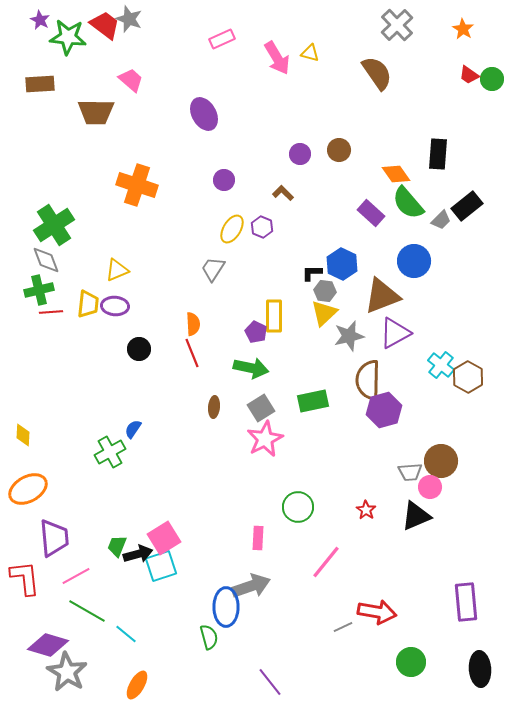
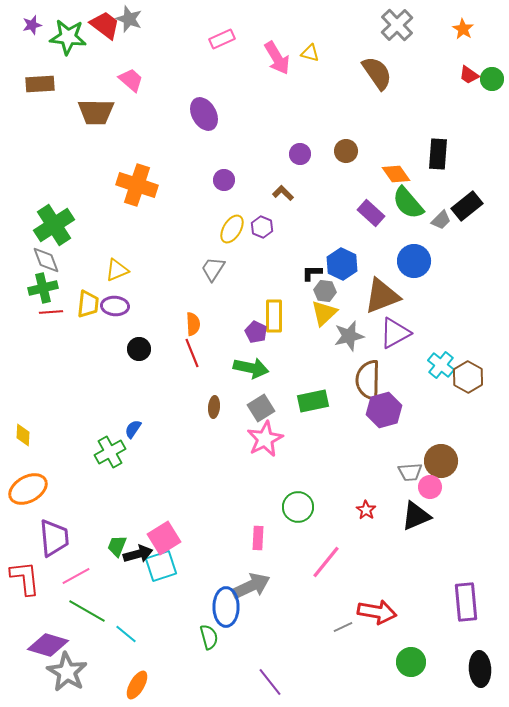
purple star at (40, 20): moved 8 px left, 5 px down; rotated 30 degrees clockwise
brown circle at (339, 150): moved 7 px right, 1 px down
green cross at (39, 290): moved 4 px right, 2 px up
gray arrow at (251, 586): rotated 6 degrees counterclockwise
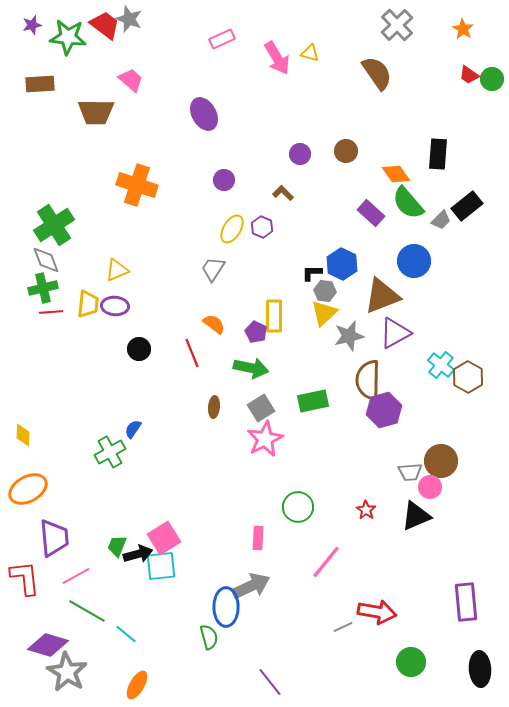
orange semicircle at (193, 324): moved 21 px right; rotated 50 degrees counterclockwise
cyan square at (161, 566): rotated 12 degrees clockwise
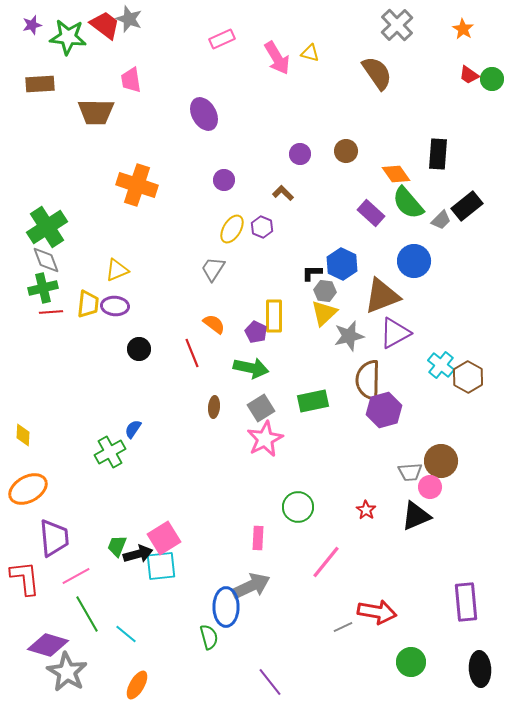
pink trapezoid at (131, 80): rotated 140 degrees counterclockwise
green cross at (54, 225): moved 7 px left, 2 px down
green line at (87, 611): moved 3 px down; rotated 30 degrees clockwise
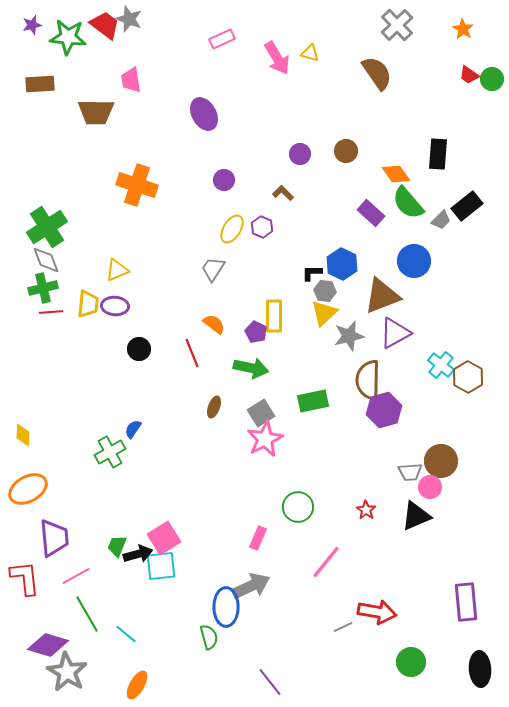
brown ellipse at (214, 407): rotated 15 degrees clockwise
gray square at (261, 408): moved 5 px down
pink rectangle at (258, 538): rotated 20 degrees clockwise
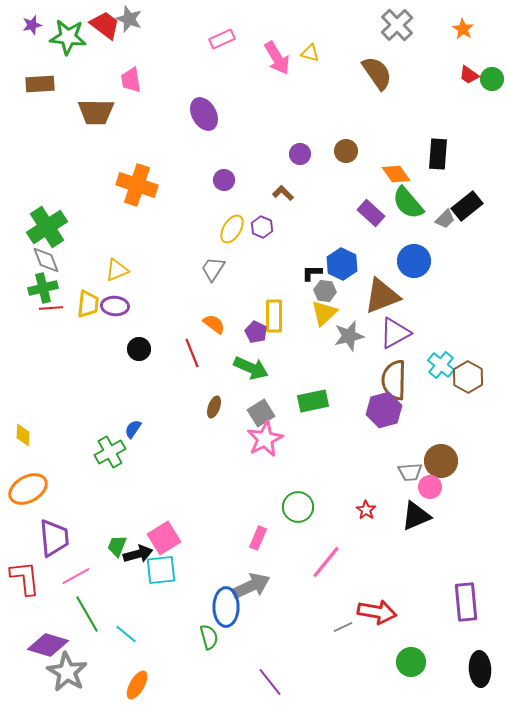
gray trapezoid at (441, 220): moved 4 px right, 1 px up
red line at (51, 312): moved 4 px up
green arrow at (251, 368): rotated 12 degrees clockwise
brown semicircle at (368, 380): moved 26 px right
cyan square at (161, 566): moved 4 px down
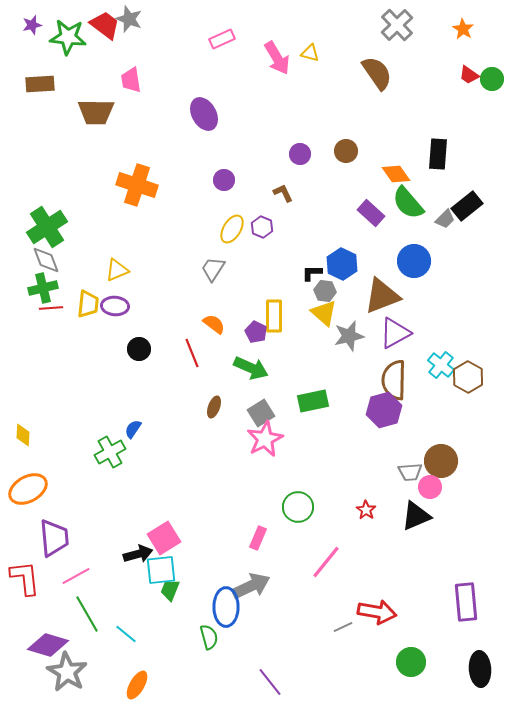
brown L-shape at (283, 193): rotated 20 degrees clockwise
yellow triangle at (324, 313): rotated 36 degrees counterclockwise
green trapezoid at (117, 546): moved 53 px right, 44 px down
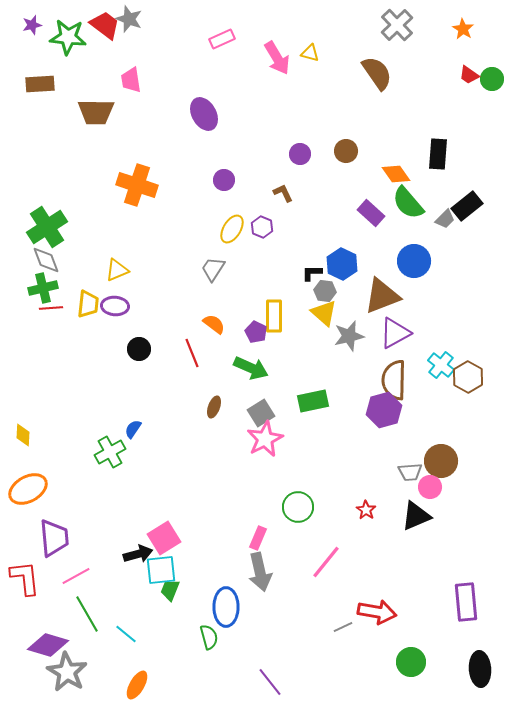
gray arrow at (251, 586): moved 9 px right, 14 px up; rotated 102 degrees clockwise
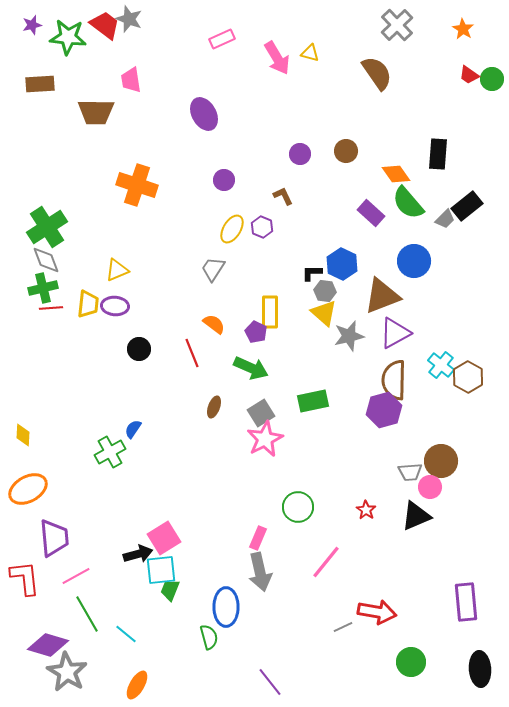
brown L-shape at (283, 193): moved 3 px down
yellow rectangle at (274, 316): moved 4 px left, 4 px up
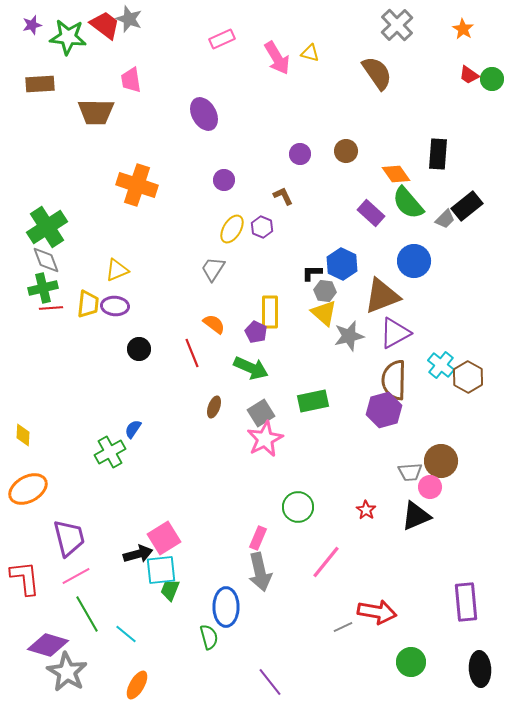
purple trapezoid at (54, 538): moved 15 px right; rotated 9 degrees counterclockwise
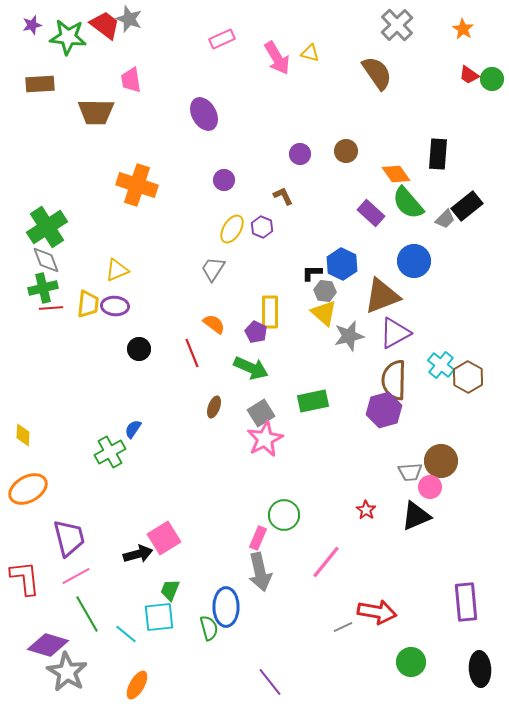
green circle at (298, 507): moved 14 px left, 8 px down
cyan square at (161, 570): moved 2 px left, 47 px down
green semicircle at (209, 637): moved 9 px up
